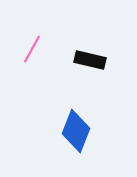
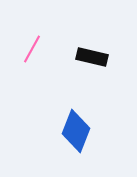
black rectangle: moved 2 px right, 3 px up
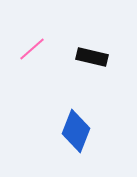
pink line: rotated 20 degrees clockwise
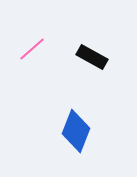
black rectangle: rotated 16 degrees clockwise
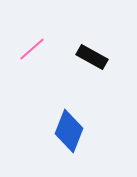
blue diamond: moved 7 px left
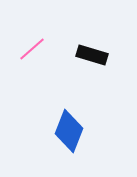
black rectangle: moved 2 px up; rotated 12 degrees counterclockwise
